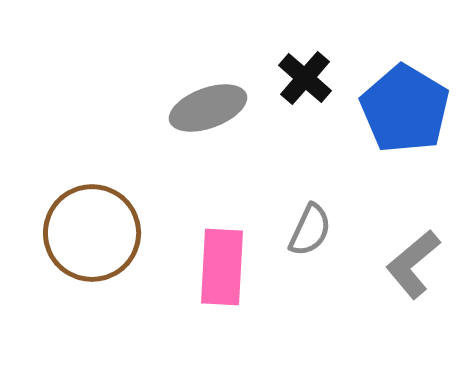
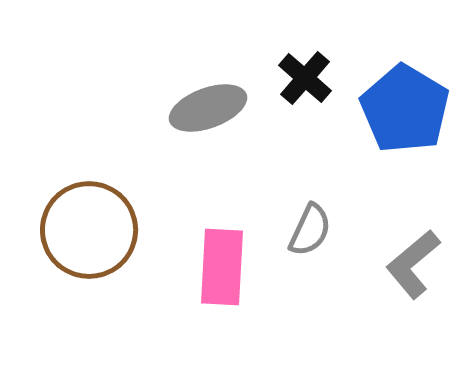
brown circle: moved 3 px left, 3 px up
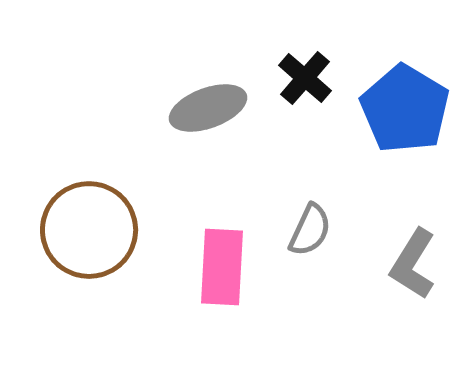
gray L-shape: rotated 18 degrees counterclockwise
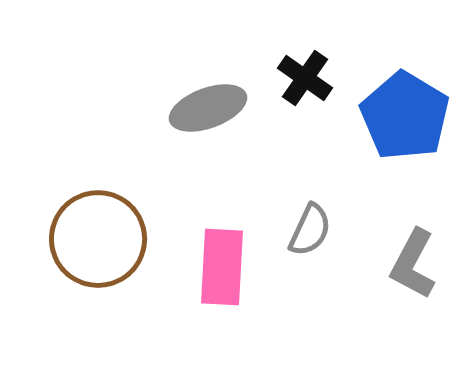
black cross: rotated 6 degrees counterclockwise
blue pentagon: moved 7 px down
brown circle: moved 9 px right, 9 px down
gray L-shape: rotated 4 degrees counterclockwise
